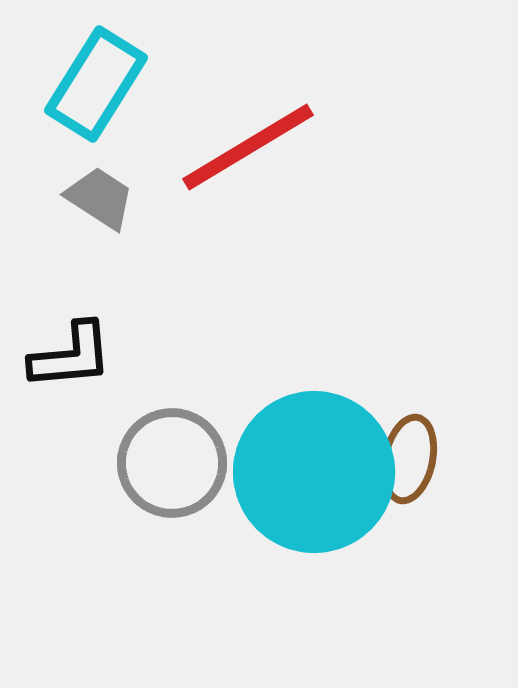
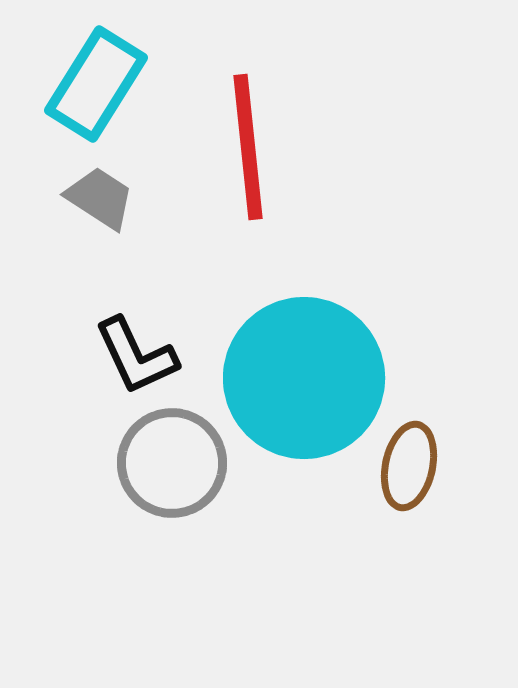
red line: rotated 65 degrees counterclockwise
black L-shape: moved 65 px right; rotated 70 degrees clockwise
brown ellipse: moved 7 px down
cyan circle: moved 10 px left, 94 px up
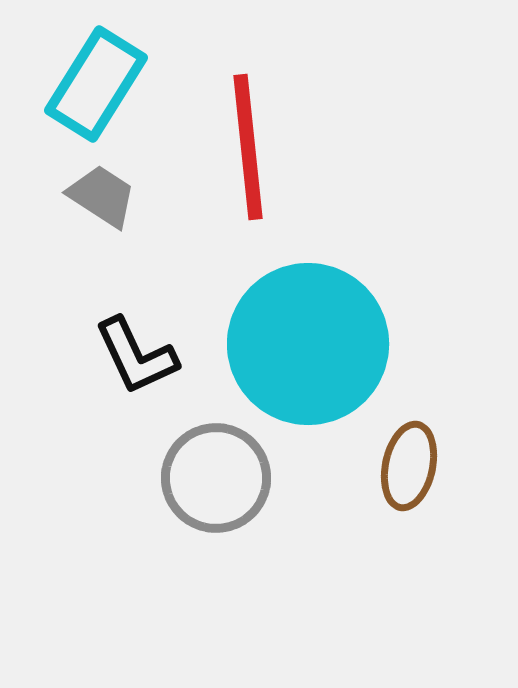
gray trapezoid: moved 2 px right, 2 px up
cyan circle: moved 4 px right, 34 px up
gray circle: moved 44 px right, 15 px down
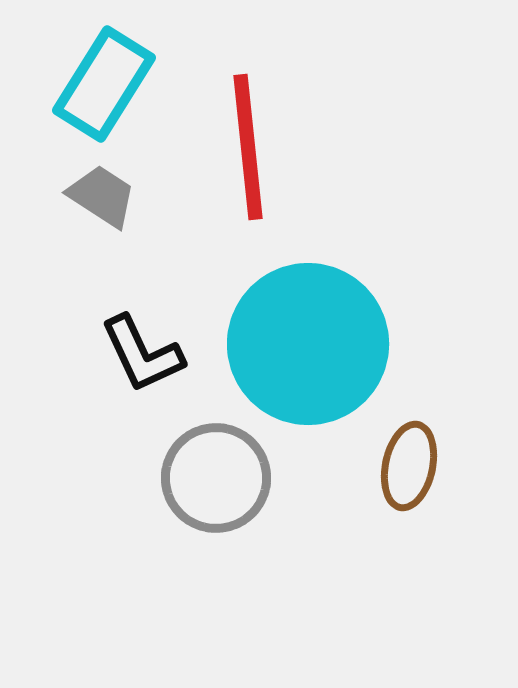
cyan rectangle: moved 8 px right
black L-shape: moved 6 px right, 2 px up
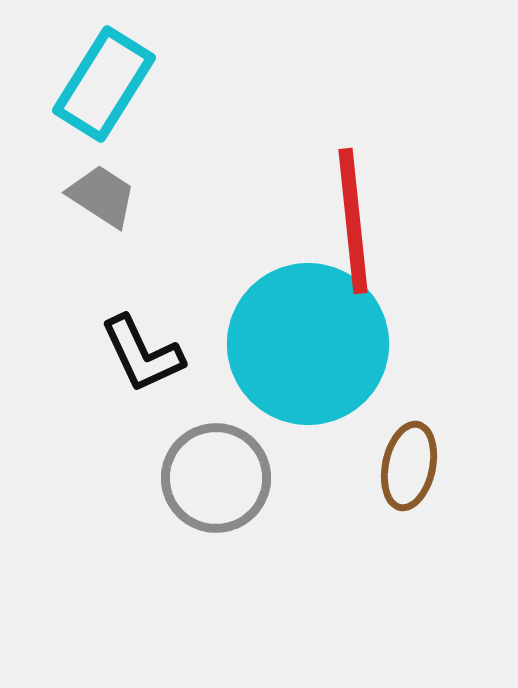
red line: moved 105 px right, 74 px down
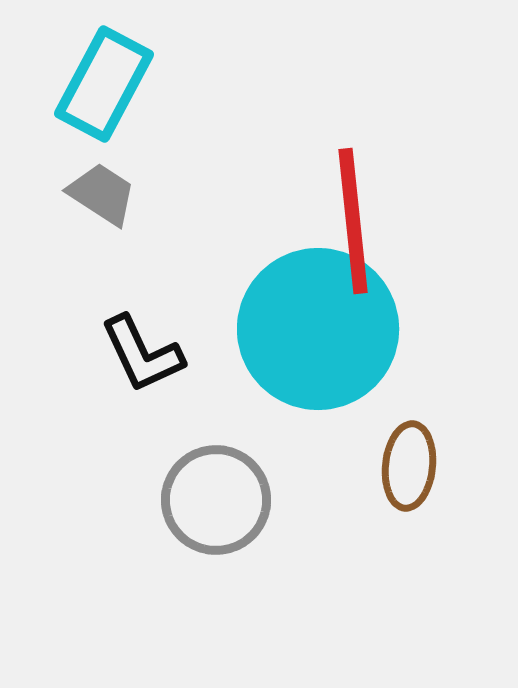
cyan rectangle: rotated 4 degrees counterclockwise
gray trapezoid: moved 2 px up
cyan circle: moved 10 px right, 15 px up
brown ellipse: rotated 6 degrees counterclockwise
gray circle: moved 22 px down
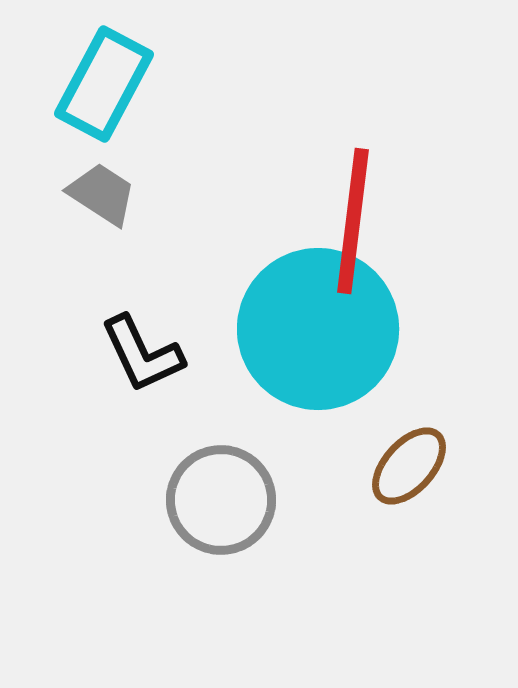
red line: rotated 13 degrees clockwise
brown ellipse: rotated 36 degrees clockwise
gray circle: moved 5 px right
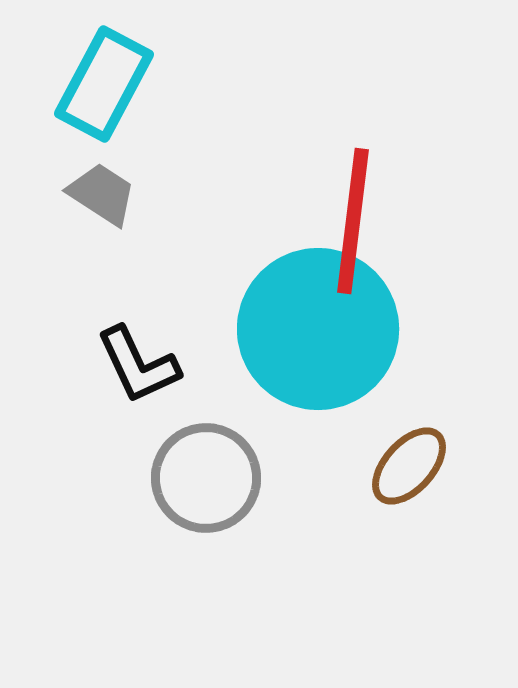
black L-shape: moved 4 px left, 11 px down
gray circle: moved 15 px left, 22 px up
